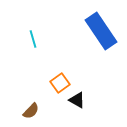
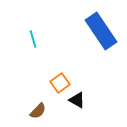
brown semicircle: moved 7 px right
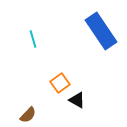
brown semicircle: moved 10 px left, 4 px down
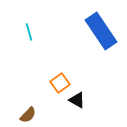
cyan line: moved 4 px left, 7 px up
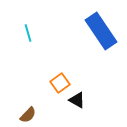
cyan line: moved 1 px left, 1 px down
